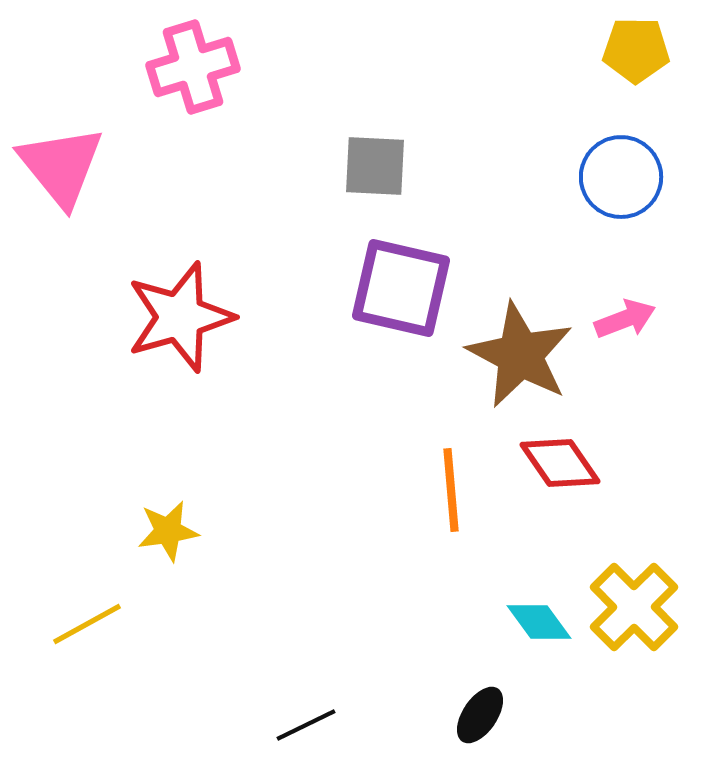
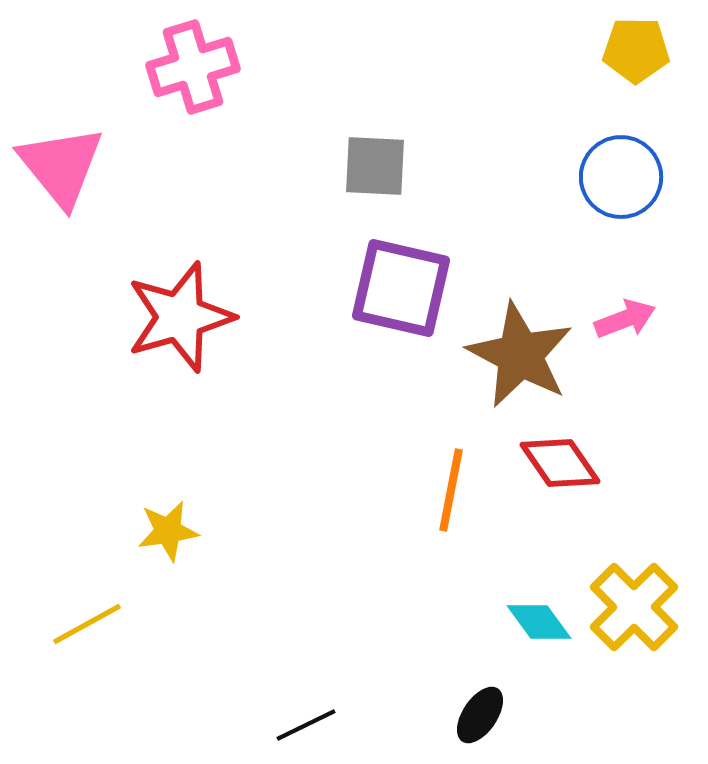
orange line: rotated 16 degrees clockwise
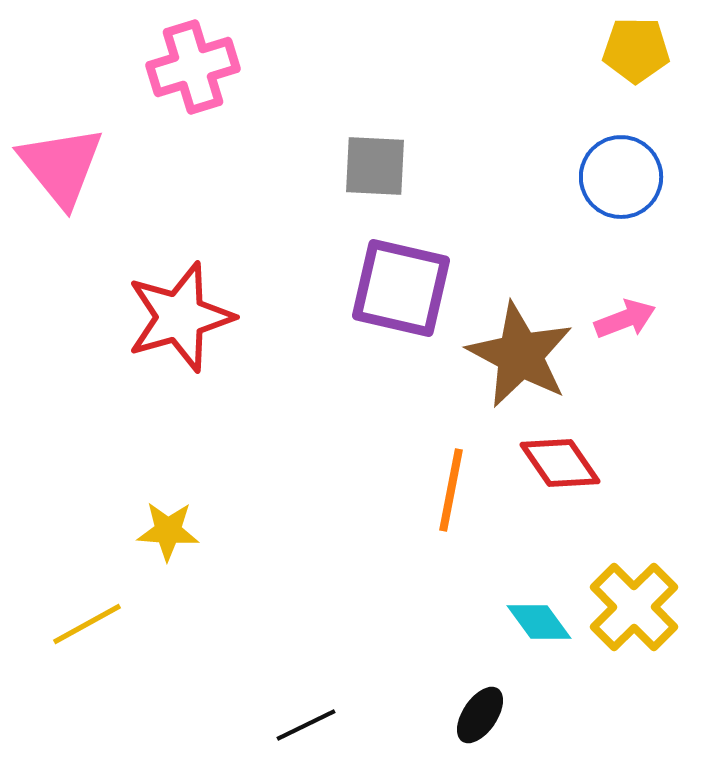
yellow star: rotated 12 degrees clockwise
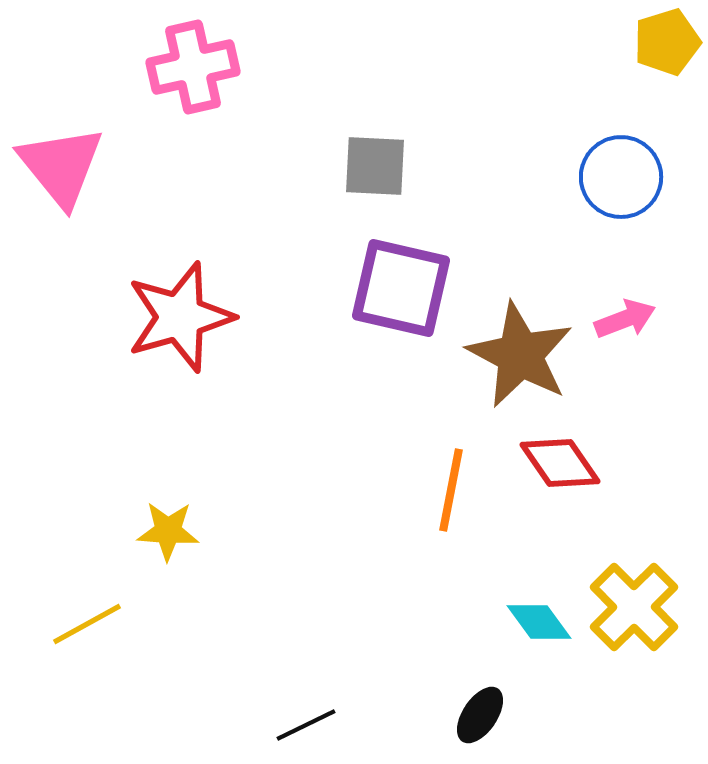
yellow pentagon: moved 31 px right, 8 px up; rotated 18 degrees counterclockwise
pink cross: rotated 4 degrees clockwise
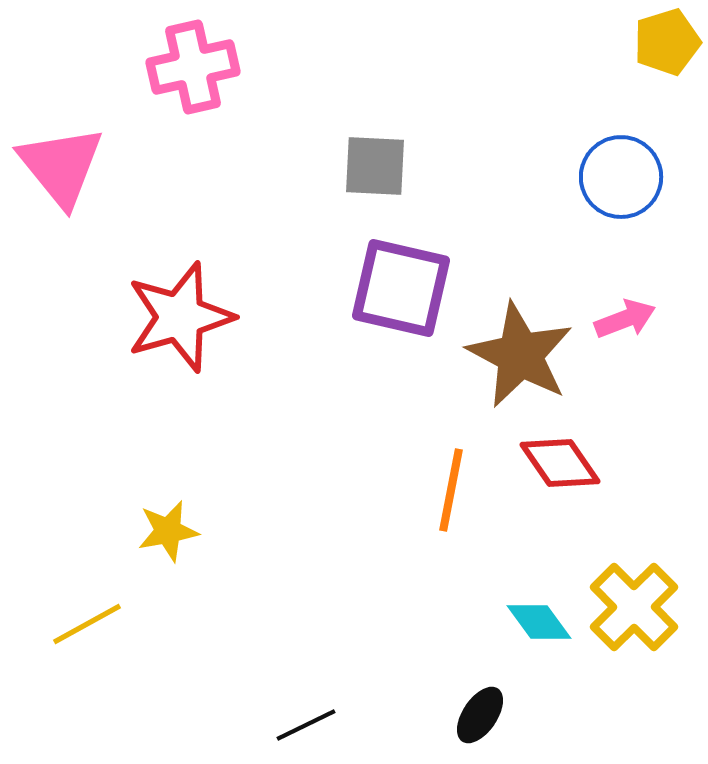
yellow star: rotated 14 degrees counterclockwise
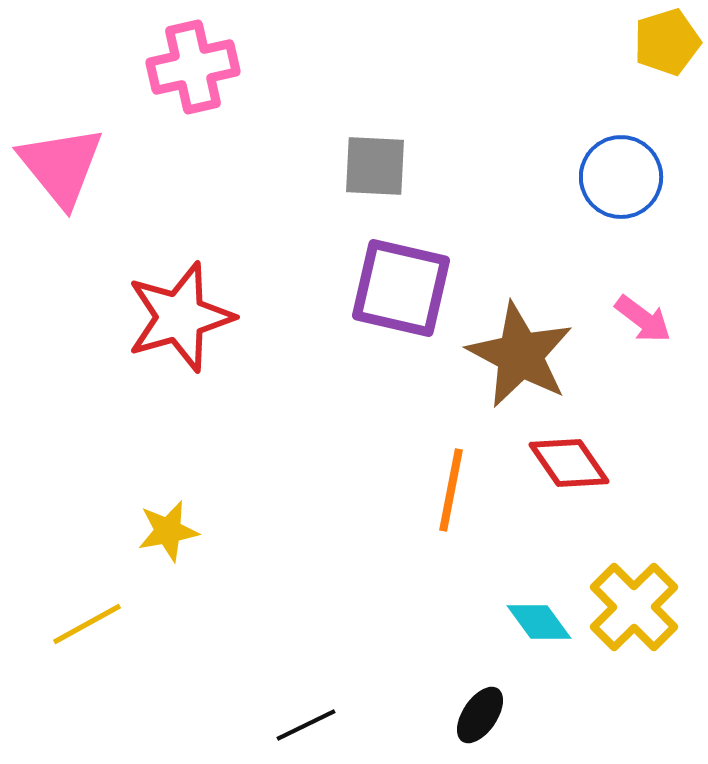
pink arrow: moved 18 px right; rotated 58 degrees clockwise
red diamond: moved 9 px right
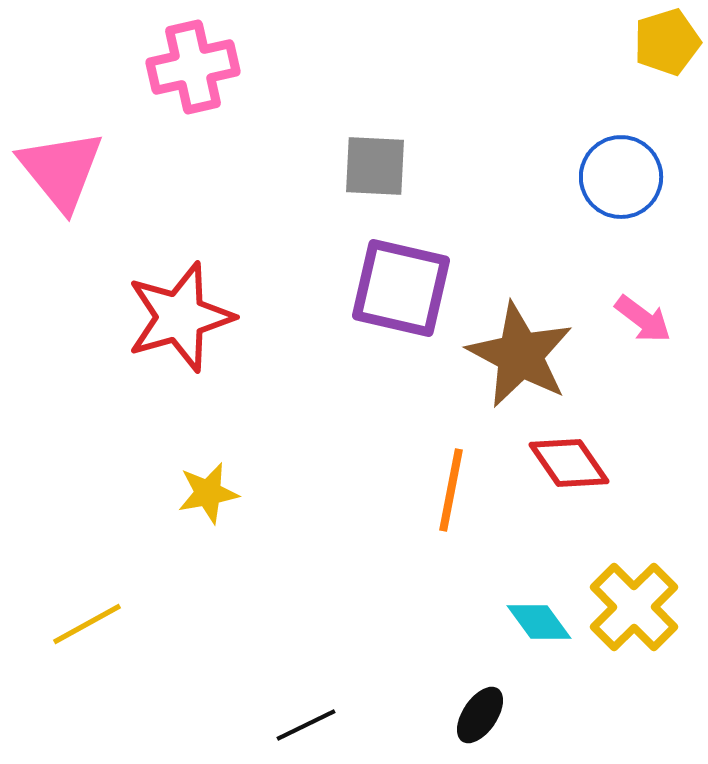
pink triangle: moved 4 px down
yellow star: moved 40 px right, 38 px up
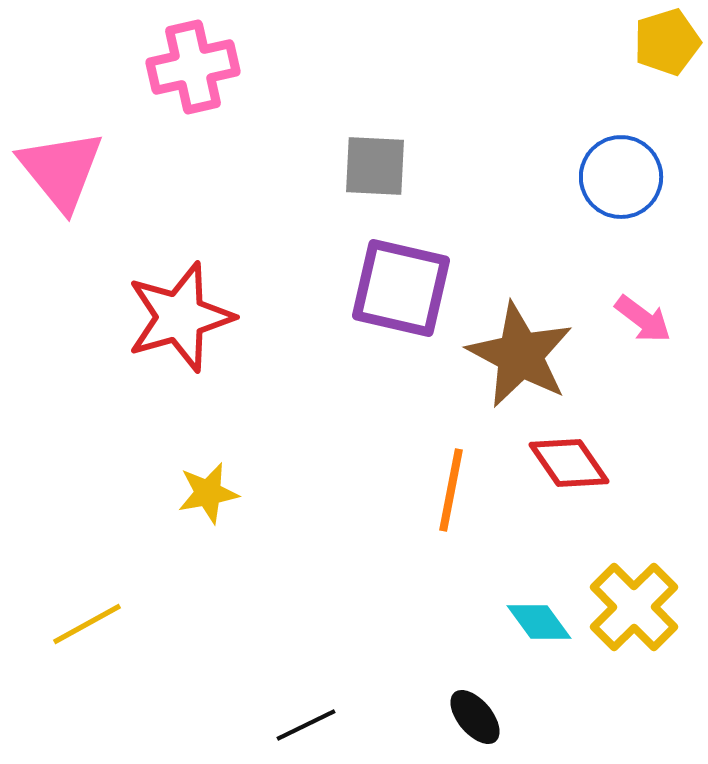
black ellipse: moved 5 px left, 2 px down; rotated 74 degrees counterclockwise
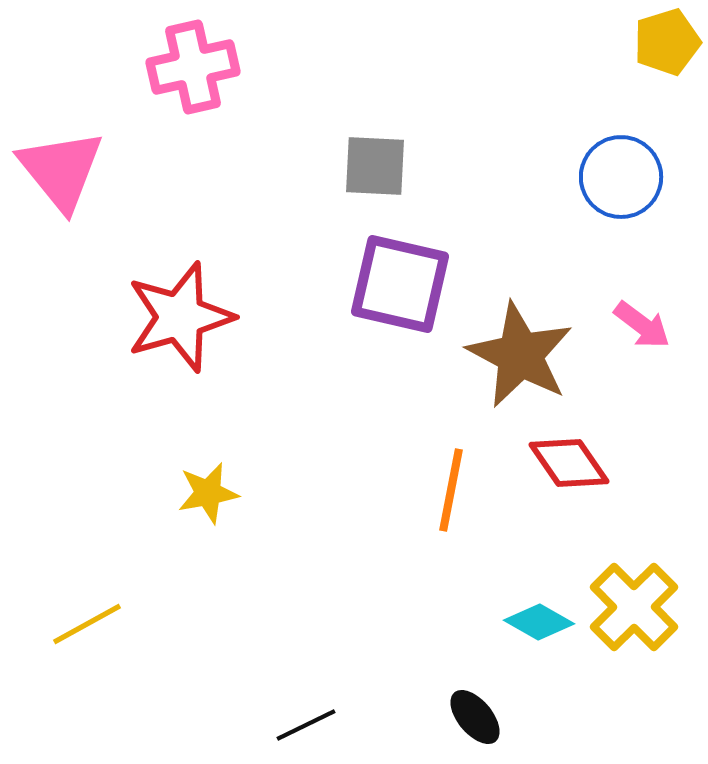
purple square: moved 1 px left, 4 px up
pink arrow: moved 1 px left, 6 px down
cyan diamond: rotated 24 degrees counterclockwise
